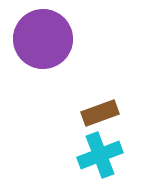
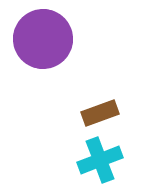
cyan cross: moved 5 px down
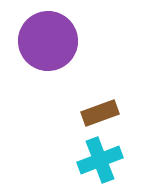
purple circle: moved 5 px right, 2 px down
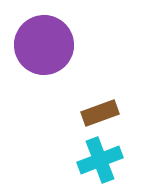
purple circle: moved 4 px left, 4 px down
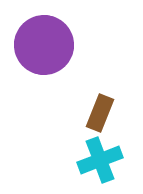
brown rectangle: rotated 48 degrees counterclockwise
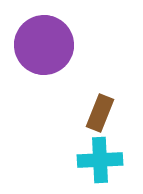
cyan cross: rotated 18 degrees clockwise
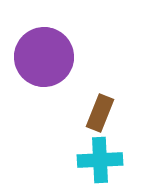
purple circle: moved 12 px down
